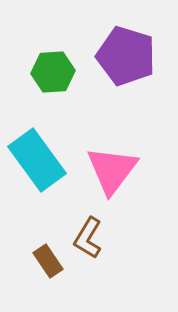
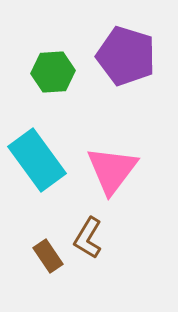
brown rectangle: moved 5 px up
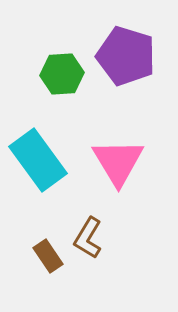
green hexagon: moved 9 px right, 2 px down
cyan rectangle: moved 1 px right
pink triangle: moved 6 px right, 8 px up; rotated 8 degrees counterclockwise
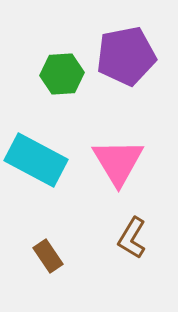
purple pentagon: rotated 28 degrees counterclockwise
cyan rectangle: moved 2 px left; rotated 26 degrees counterclockwise
brown L-shape: moved 44 px right
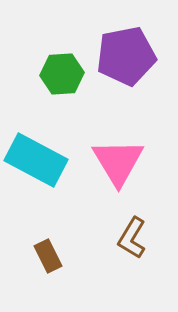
brown rectangle: rotated 8 degrees clockwise
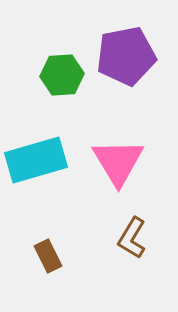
green hexagon: moved 1 px down
cyan rectangle: rotated 44 degrees counterclockwise
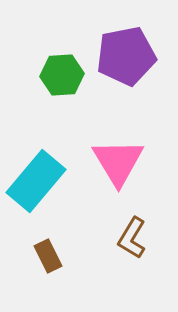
cyan rectangle: moved 21 px down; rotated 34 degrees counterclockwise
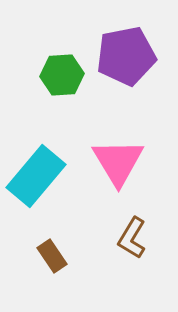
cyan rectangle: moved 5 px up
brown rectangle: moved 4 px right; rotated 8 degrees counterclockwise
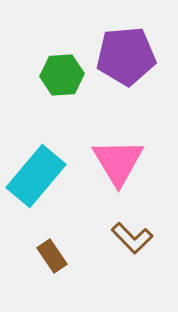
purple pentagon: rotated 6 degrees clockwise
brown L-shape: rotated 75 degrees counterclockwise
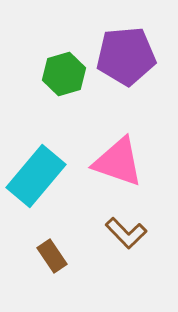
green hexagon: moved 2 px right, 1 px up; rotated 12 degrees counterclockwise
pink triangle: rotated 40 degrees counterclockwise
brown L-shape: moved 6 px left, 5 px up
